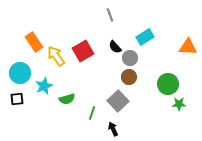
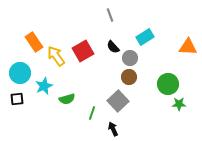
black semicircle: moved 2 px left
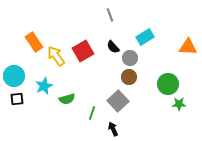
cyan circle: moved 6 px left, 3 px down
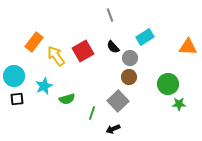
orange rectangle: rotated 72 degrees clockwise
black arrow: rotated 88 degrees counterclockwise
